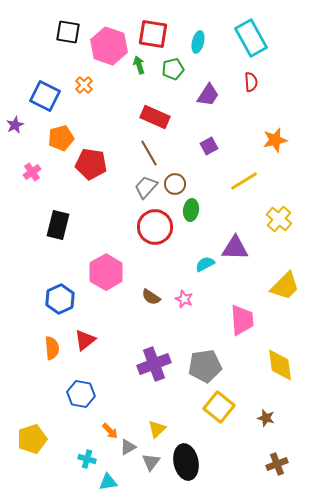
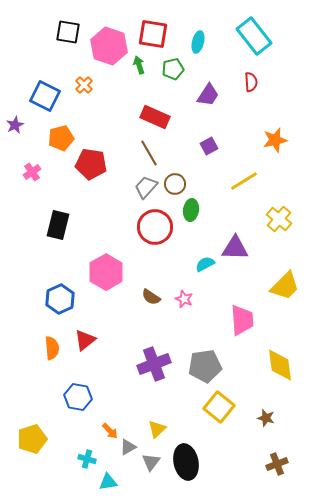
cyan rectangle at (251, 38): moved 3 px right, 2 px up; rotated 9 degrees counterclockwise
blue hexagon at (81, 394): moved 3 px left, 3 px down
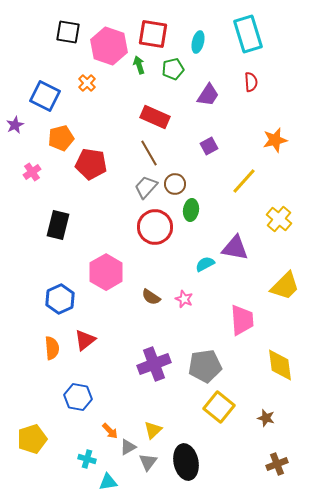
cyan rectangle at (254, 36): moved 6 px left, 2 px up; rotated 21 degrees clockwise
orange cross at (84, 85): moved 3 px right, 2 px up
yellow line at (244, 181): rotated 16 degrees counterclockwise
purple triangle at (235, 248): rotated 8 degrees clockwise
yellow triangle at (157, 429): moved 4 px left, 1 px down
gray triangle at (151, 462): moved 3 px left
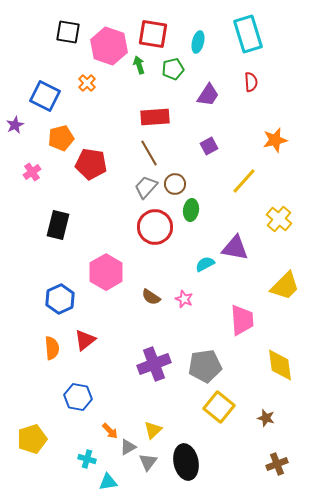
red rectangle at (155, 117): rotated 28 degrees counterclockwise
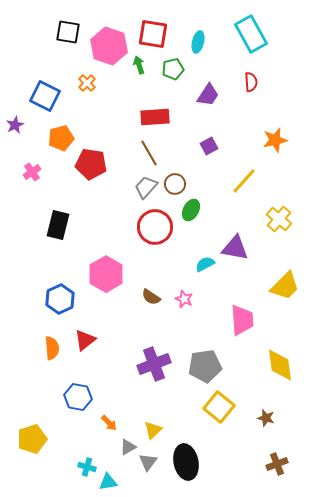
cyan rectangle at (248, 34): moved 3 px right; rotated 12 degrees counterclockwise
green ellipse at (191, 210): rotated 20 degrees clockwise
pink hexagon at (106, 272): moved 2 px down
orange arrow at (110, 431): moved 1 px left, 8 px up
cyan cross at (87, 459): moved 8 px down
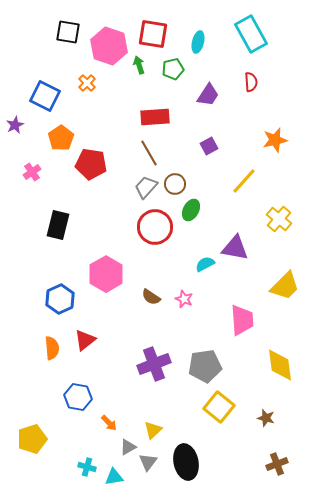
orange pentagon at (61, 138): rotated 20 degrees counterclockwise
cyan triangle at (108, 482): moved 6 px right, 5 px up
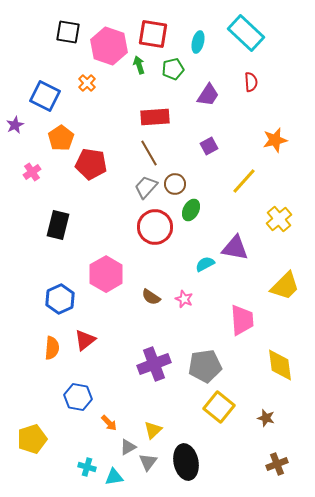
cyan rectangle at (251, 34): moved 5 px left, 1 px up; rotated 18 degrees counterclockwise
yellow cross at (279, 219): rotated 10 degrees clockwise
orange semicircle at (52, 348): rotated 10 degrees clockwise
